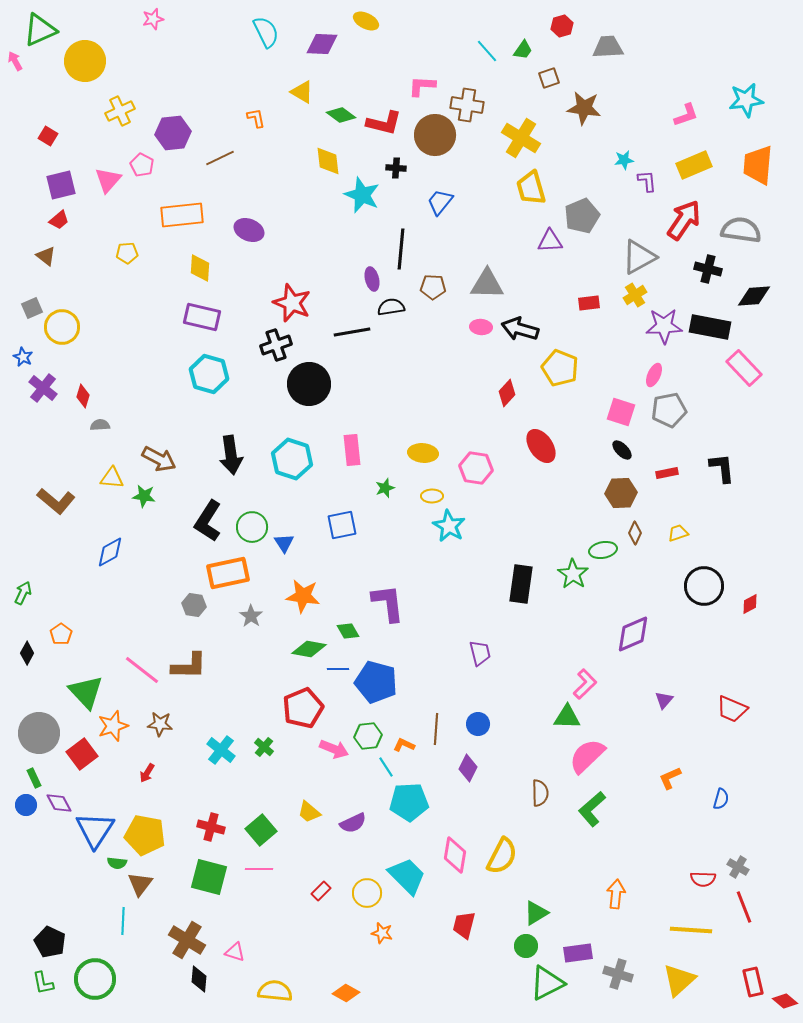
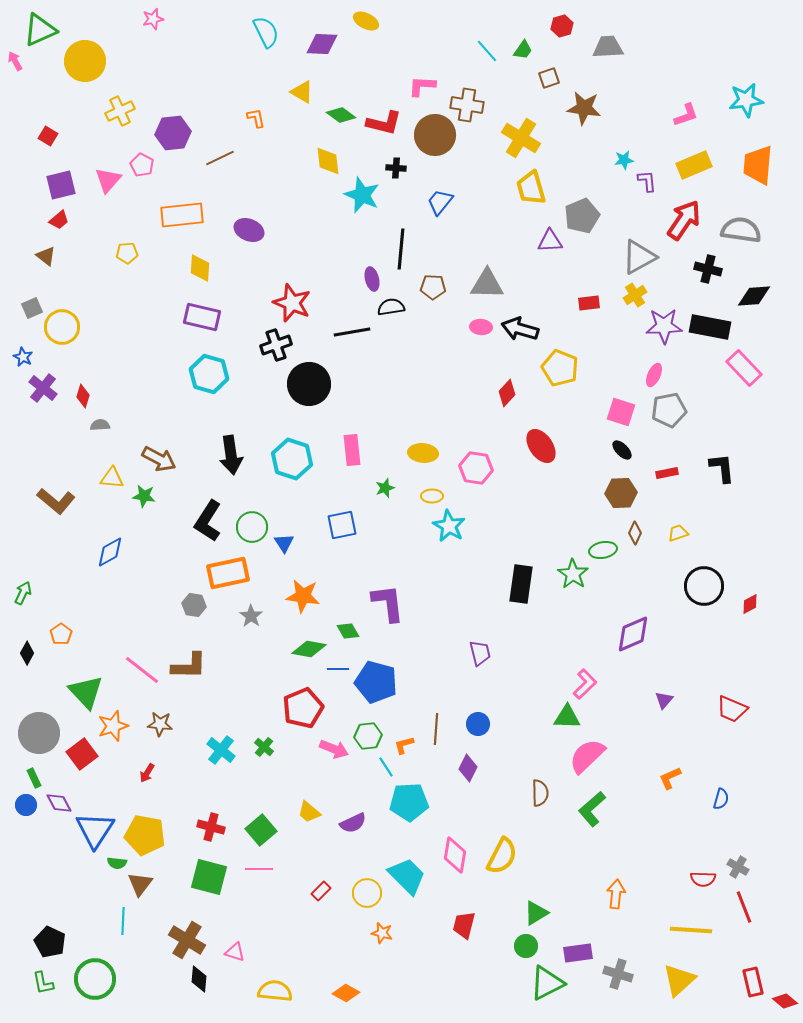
orange L-shape at (404, 745): rotated 40 degrees counterclockwise
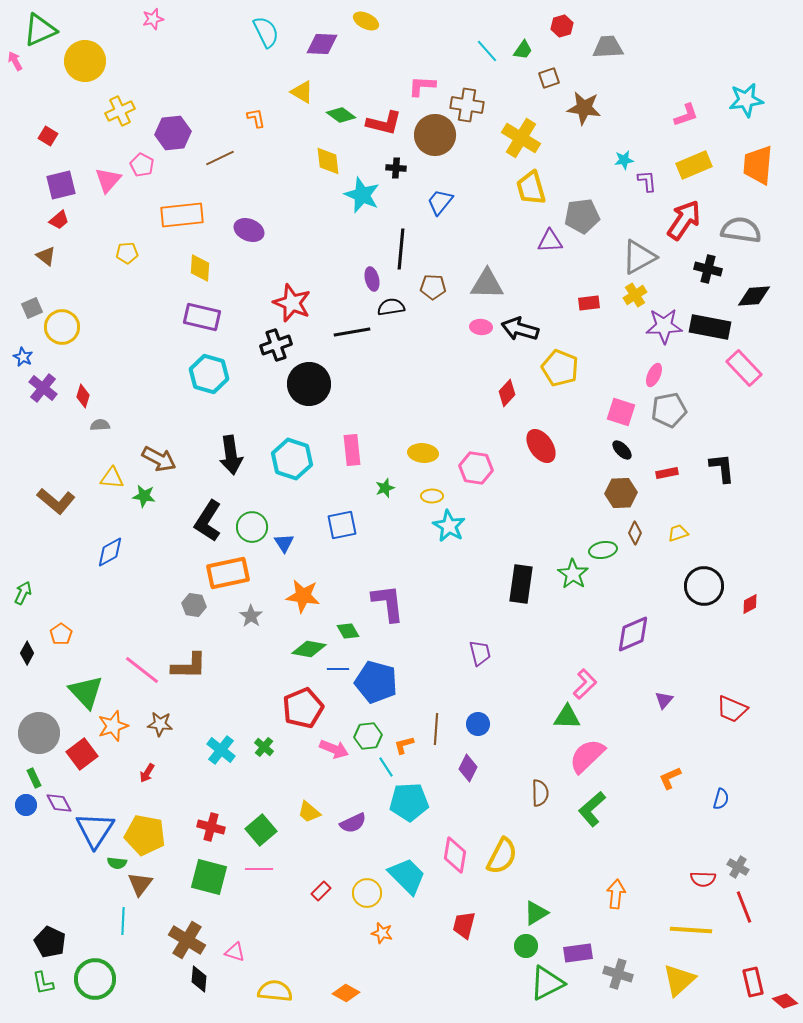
gray pentagon at (582, 216): rotated 16 degrees clockwise
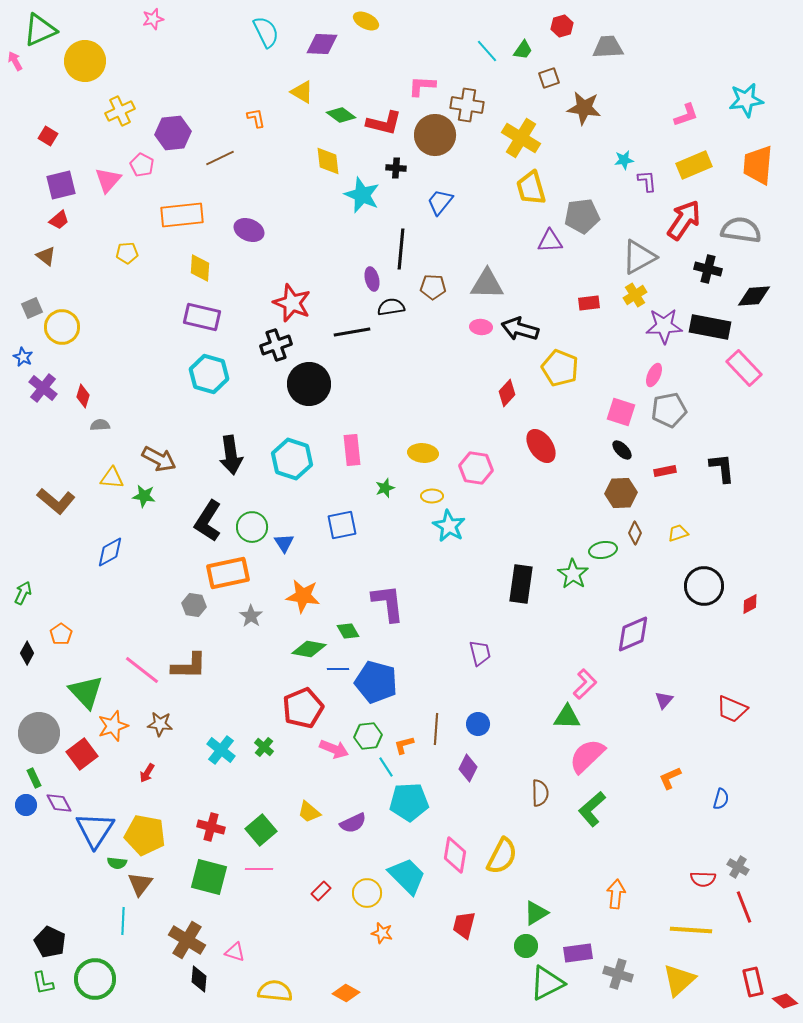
red rectangle at (667, 473): moved 2 px left, 2 px up
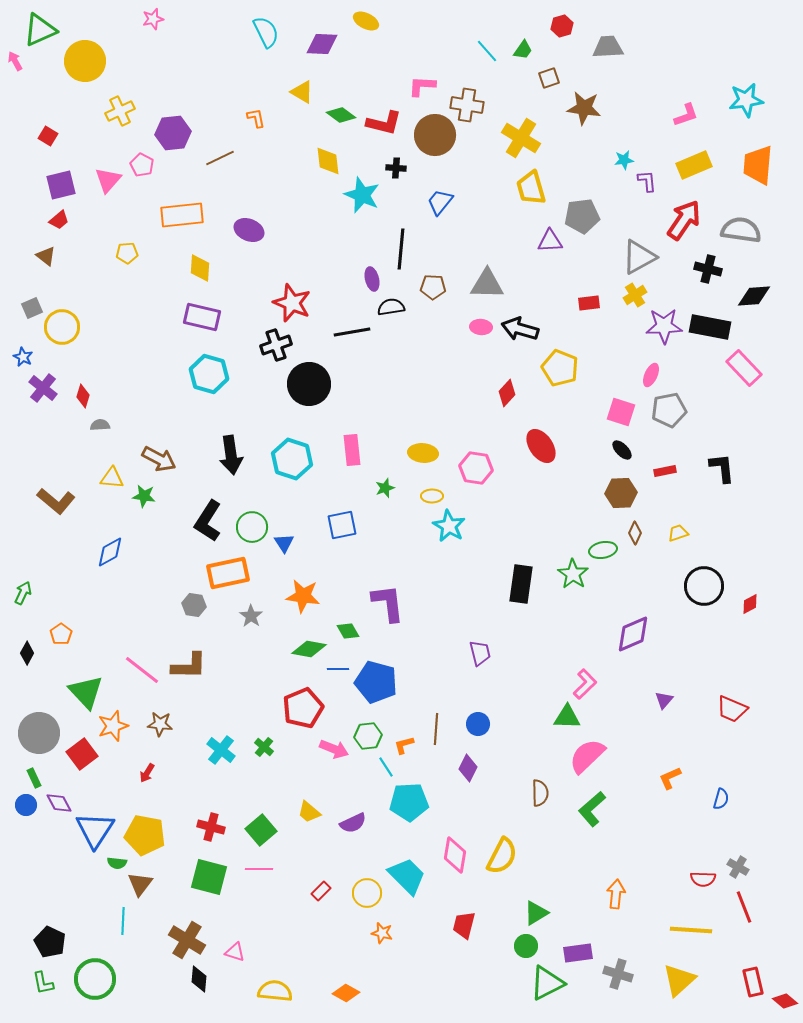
pink ellipse at (654, 375): moved 3 px left
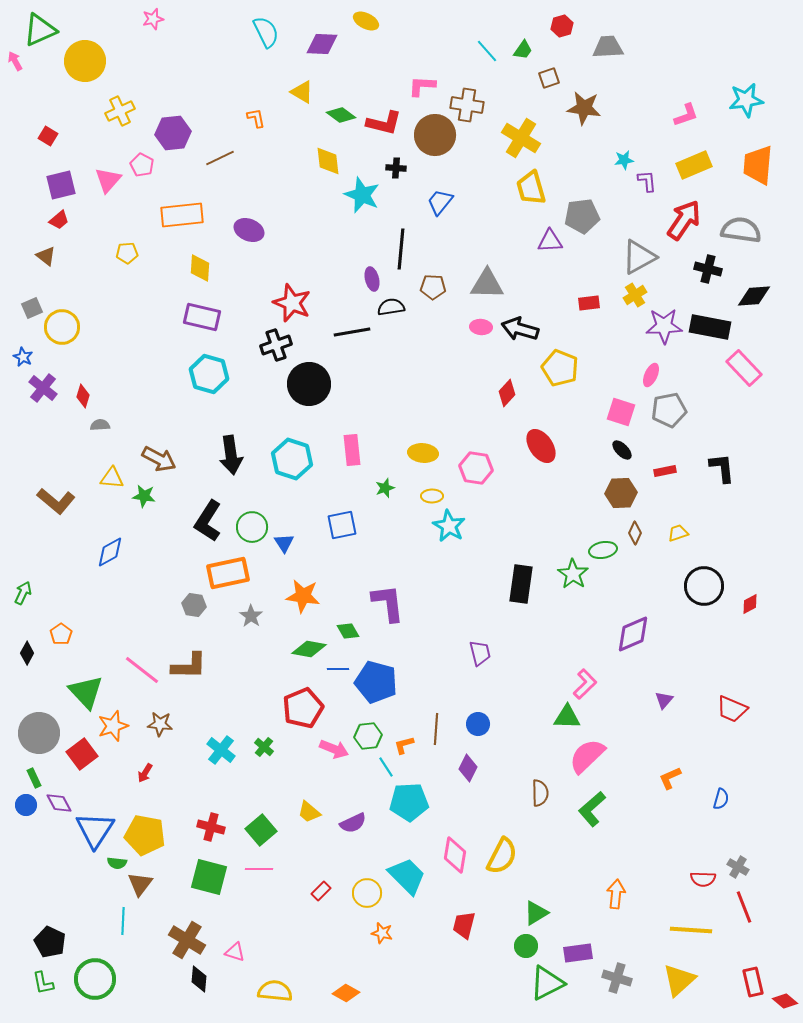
red arrow at (147, 773): moved 2 px left
gray cross at (618, 974): moved 1 px left, 4 px down
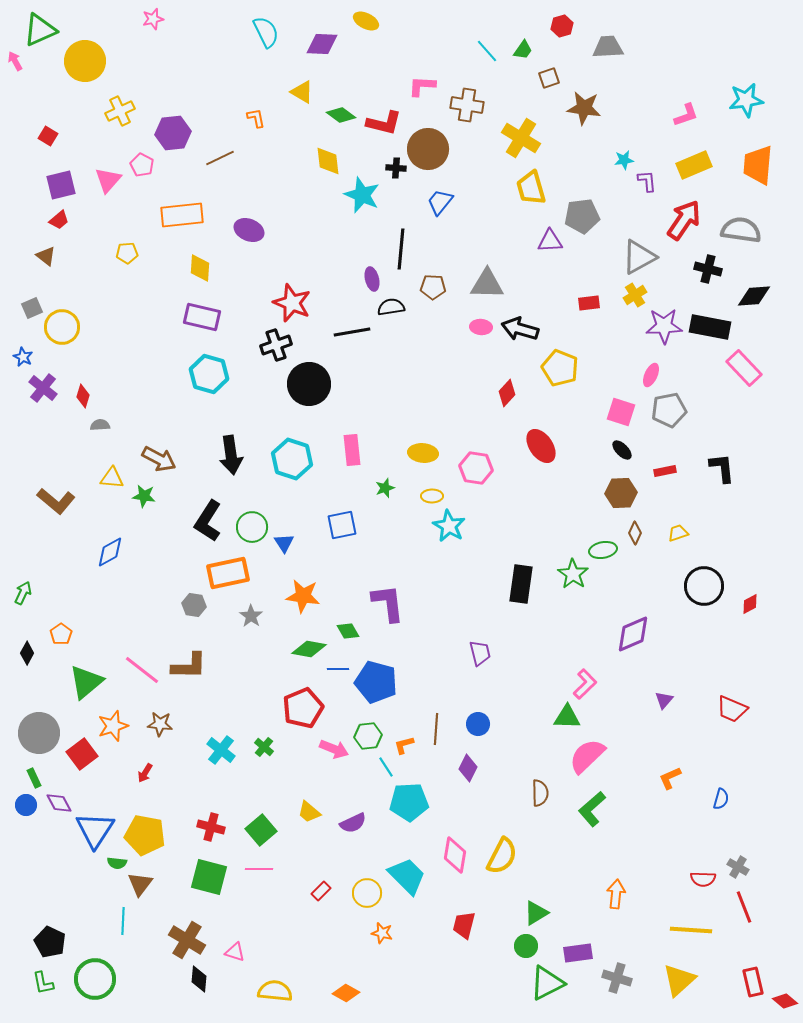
brown circle at (435, 135): moved 7 px left, 14 px down
green triangle at (86, 692): moved 10 px up; rotated 33 degrees clockwise
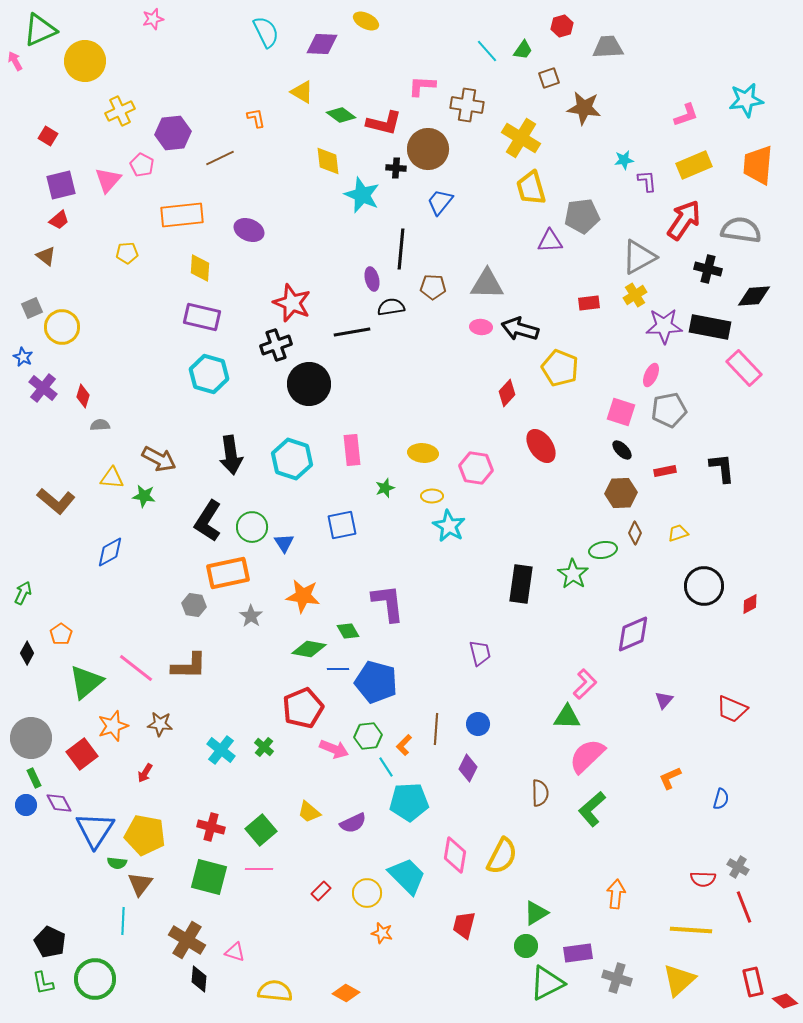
pink line at (142, 670): moved 6 px left, 2 px up
gray circle at (39, 733): moved 8 px left, 5 px down
orange L-shape at (404, 745): rotated 30 degrees counterclockwise
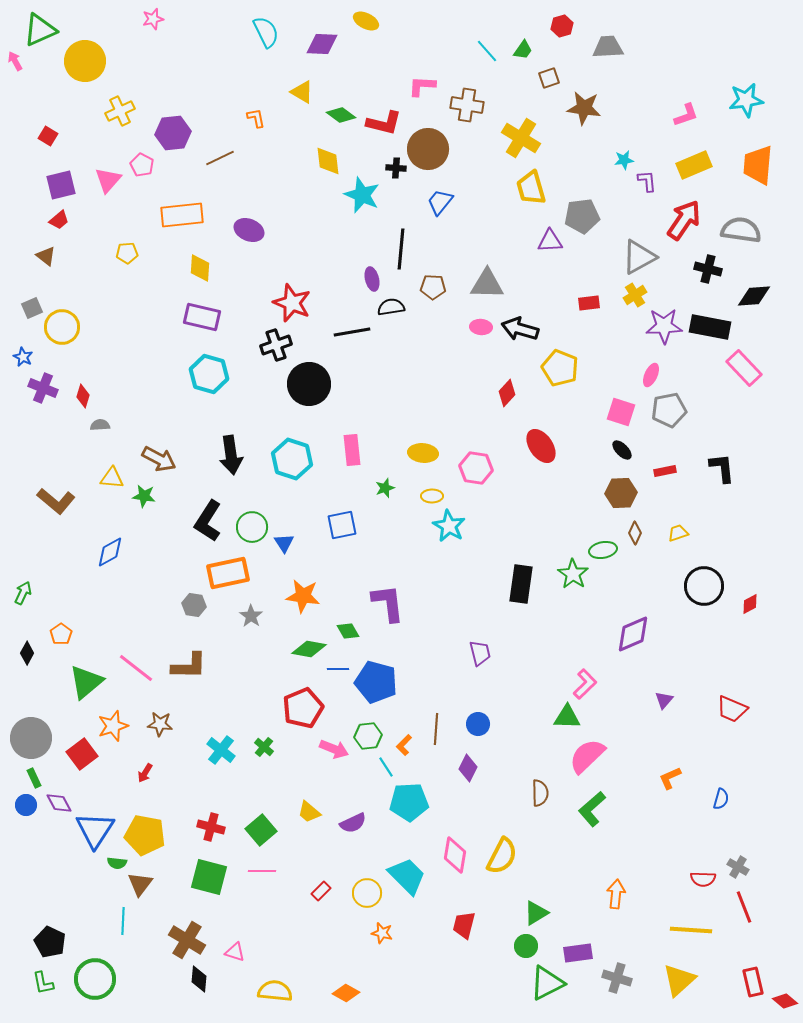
purple cross at (43, 388): rotated 16 degrees counterclockwise
pink line at (259, 869): moved 3 px right, 2 px down
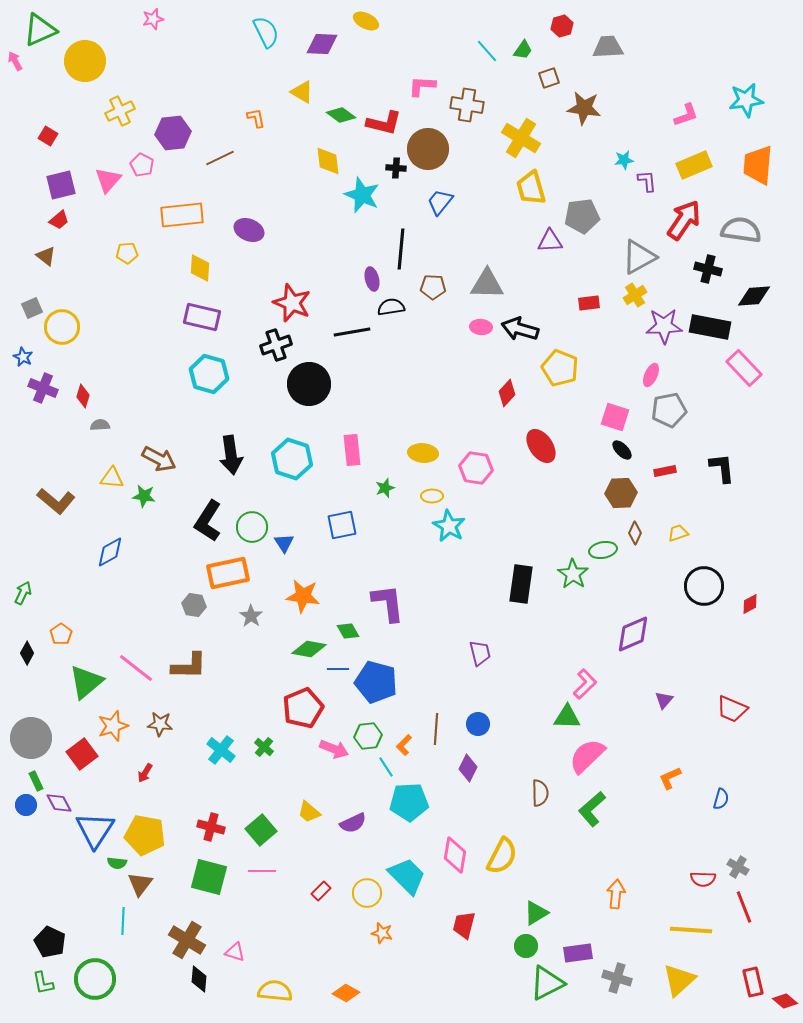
pink square at (621, 412): moved 6 px left, 5 px down
green rectangle at (34, 778): moved 2 px right, 3 px down
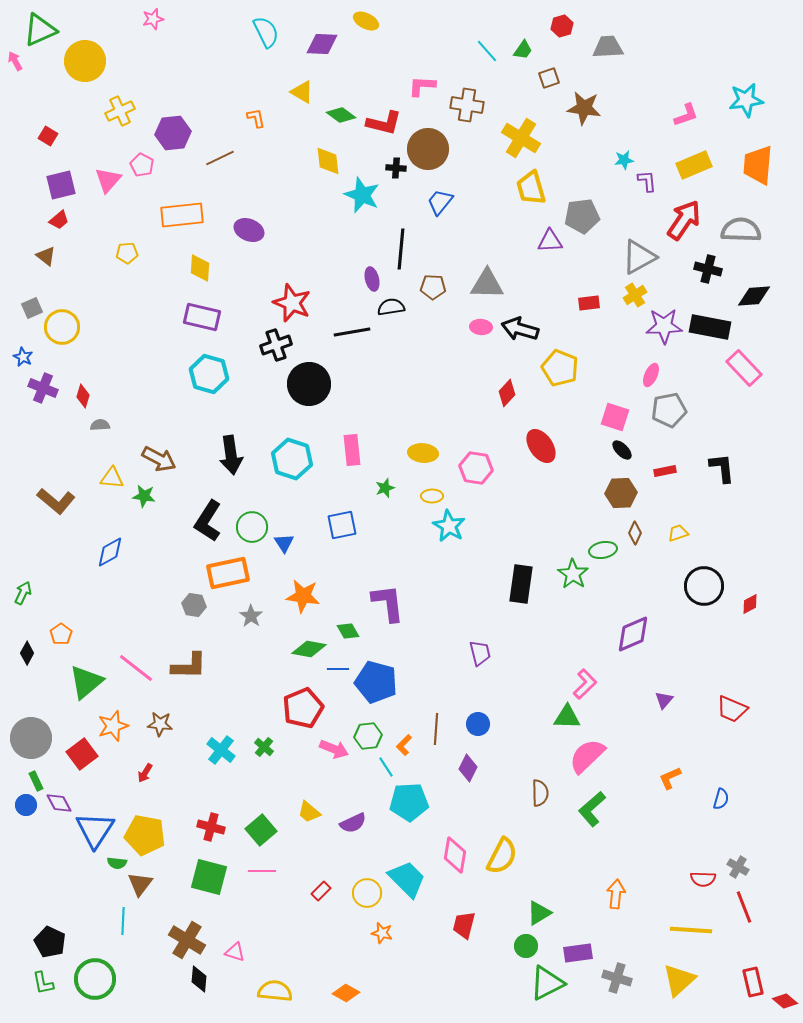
gray semicircle at (741, 230): rotated 6 degrees counterclockwise
cyan trapezoid at (407, 876): moved 3 px down
green triangle at (536, 913): moved 3 px right
